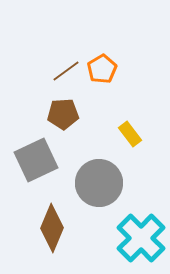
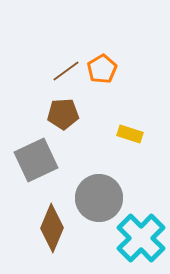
yellow rectangle: rotated 35 degrees counterclockwise
gray circle: moved 15 px down
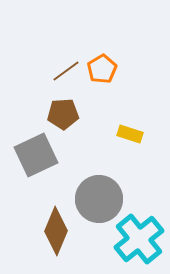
gray square: moved 5 px up
gray circle: moved 1 px down
brown diamond: moved 4 px right, 3 px down
cyan cross: moved 2 px left, 1 px down; rotated 6 degrees clockwise
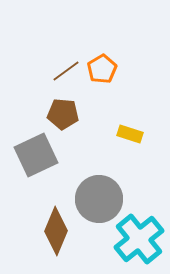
brown pentagon: rotated 8 degrees clockwise
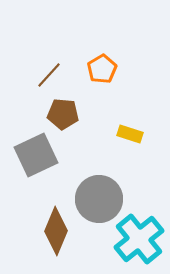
brown line: moved 17 px left, 4 px down; rotated 12 degrees counterclockwise
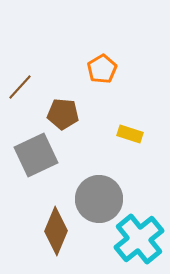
brown line: moved 29 px left, 12 px down
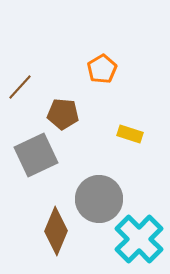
cyan cross: rotated 6 degrees counterclockwise
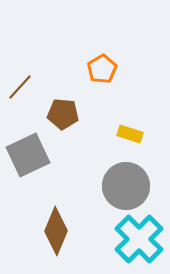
gray square: moved 8 px left
gray circle: moved 27 px right, 13 px up
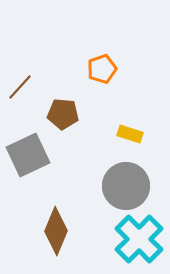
orange pentagon: rotated 12 degrees clockwise
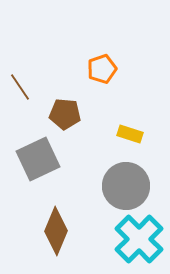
brown line: rotated 76 degrees counterclockwise
brown pentagon: moved 2 px right
gray square: moved 10 px right, 4 px down
